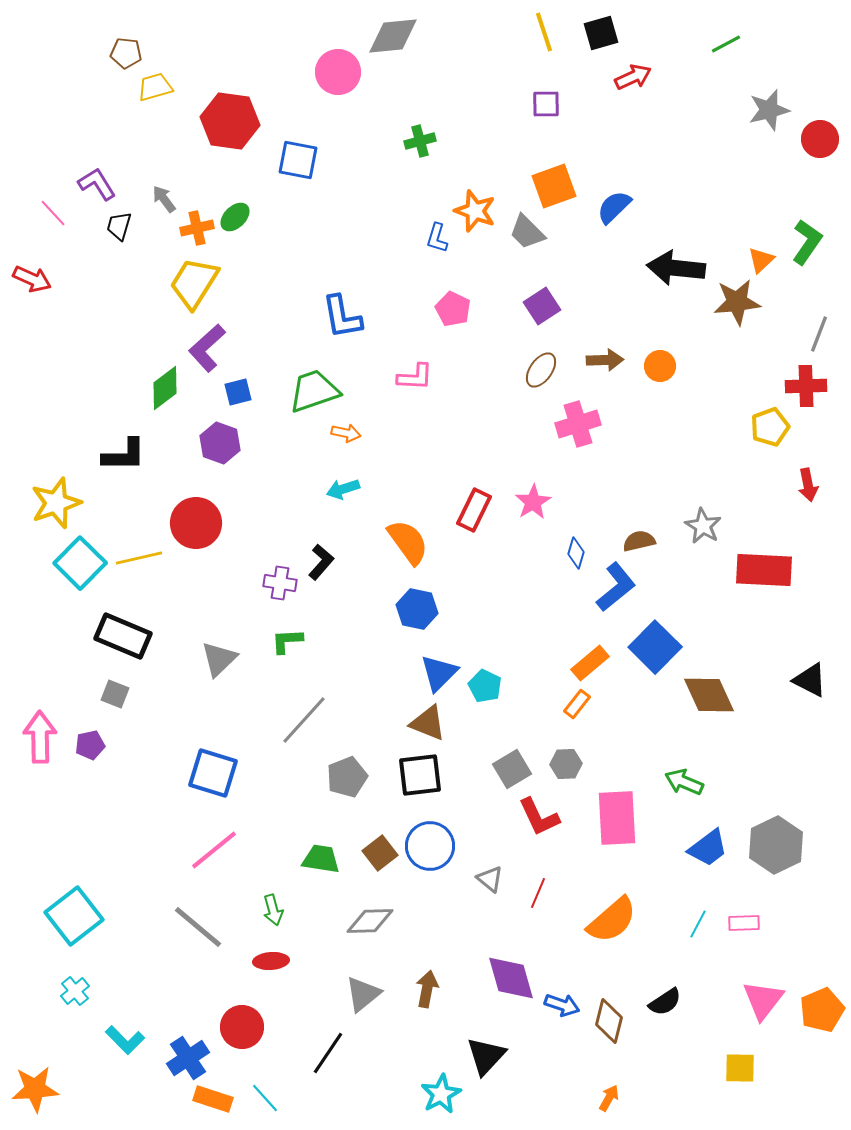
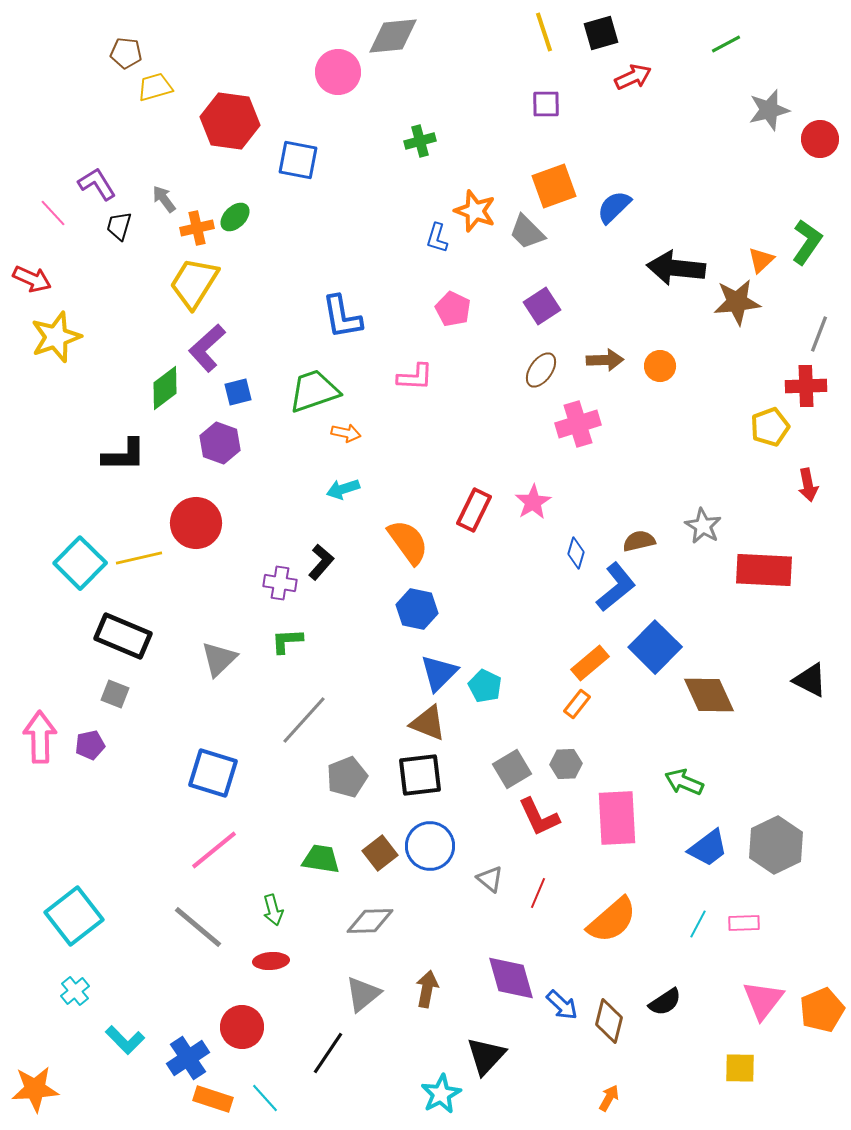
yellow star at (56, 503): moved 166 px up
blue arrow at (562, 1005): rotated 24 degrees clockwise
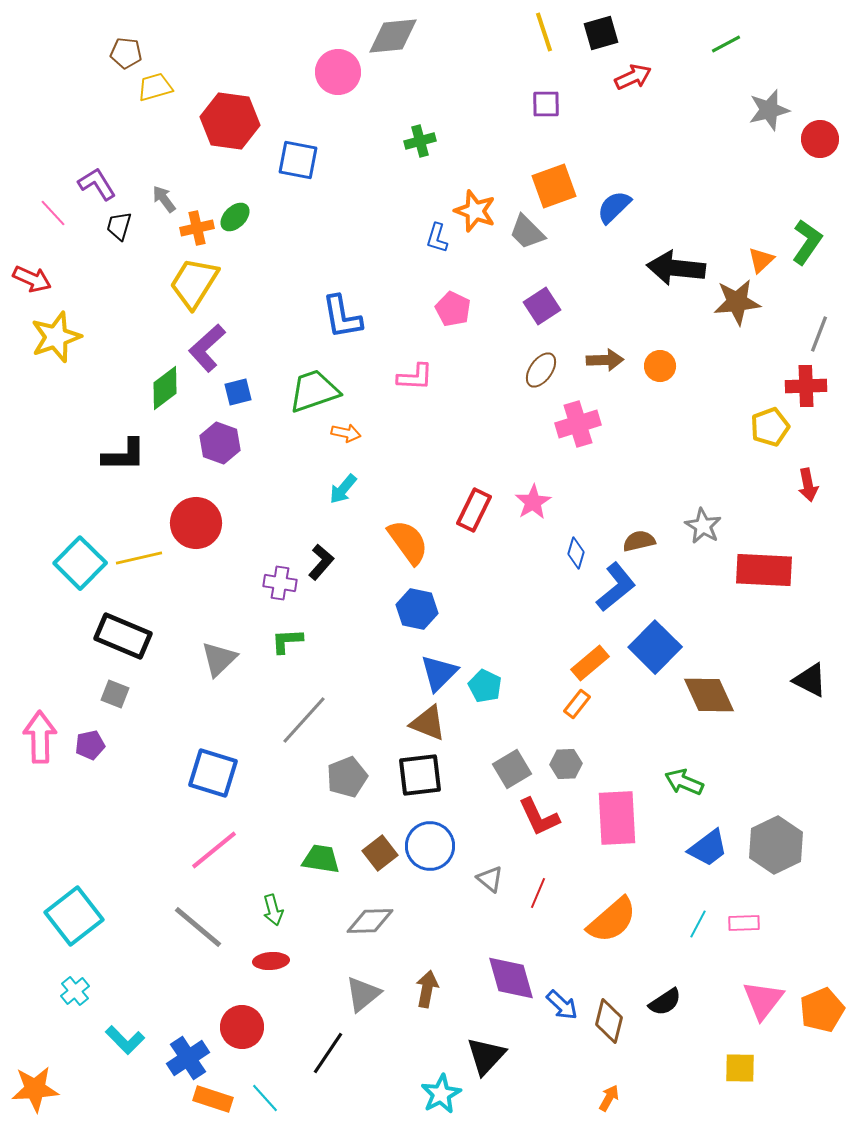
cyan arrow at (343, 489): rotated 32 degrees counterclockwise
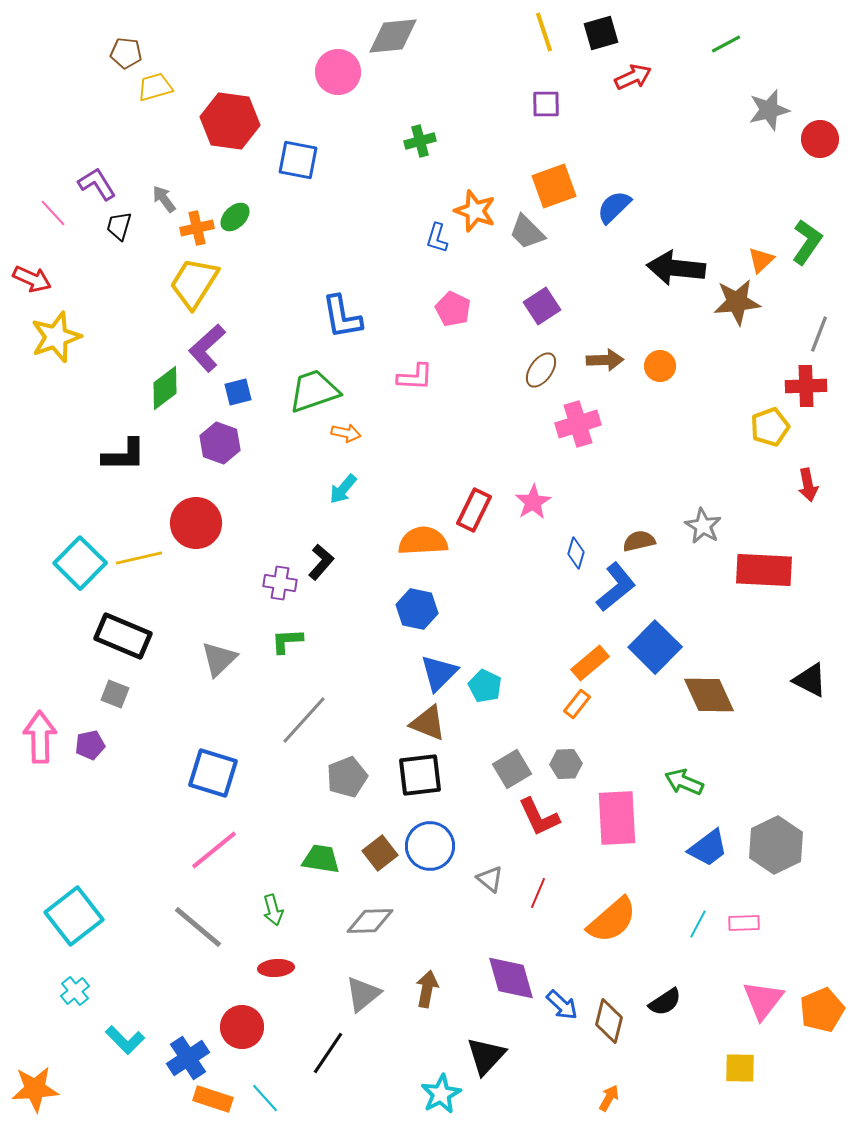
orange semicircle at (408, 542): moved 15 px right, 1 px up; rotated 57 degrees counterclockwise
red ellipse at (271, 961): moved 5 px right, 7 px down
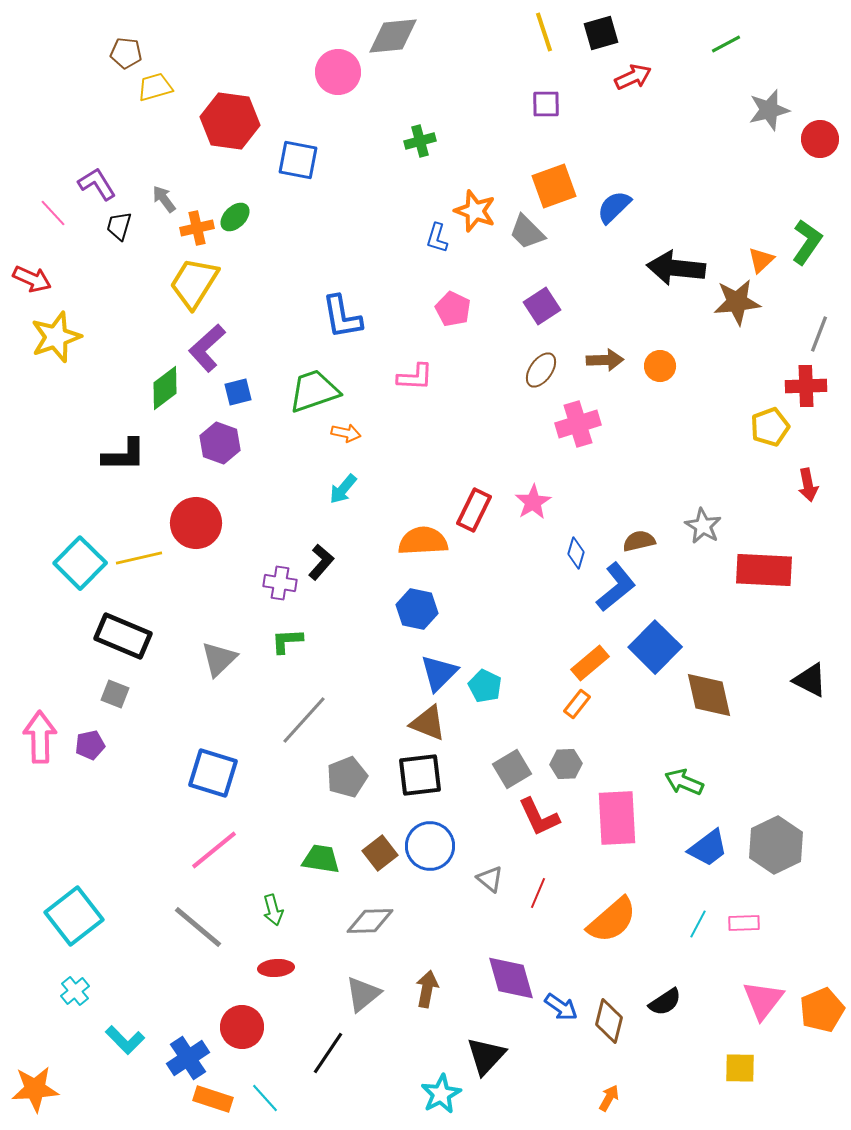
brown diamond at (709, 695): rotated 12 degrees clockwise
blue arrow at (562, 1005): moved 1 px left, 2 px down; rotated 8 degrees counterclockwise
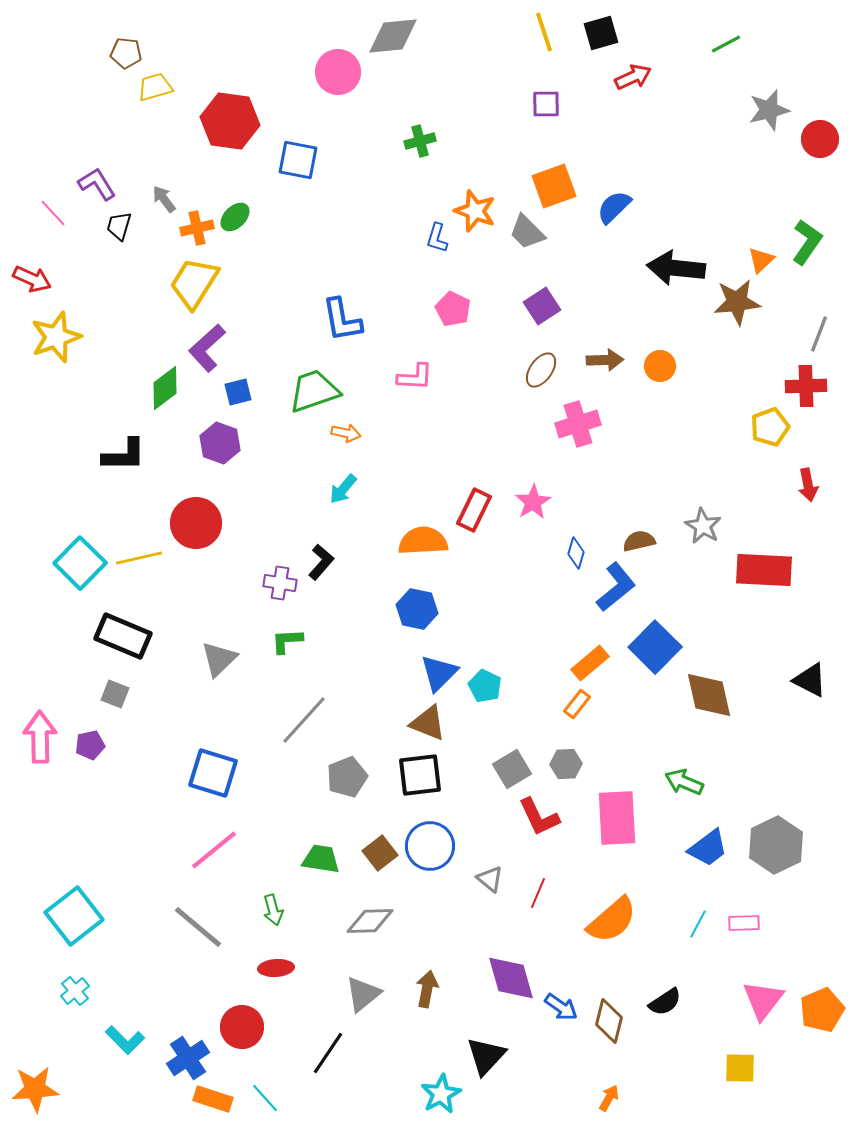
blue L-shape at (342, 317): moved 3 px down
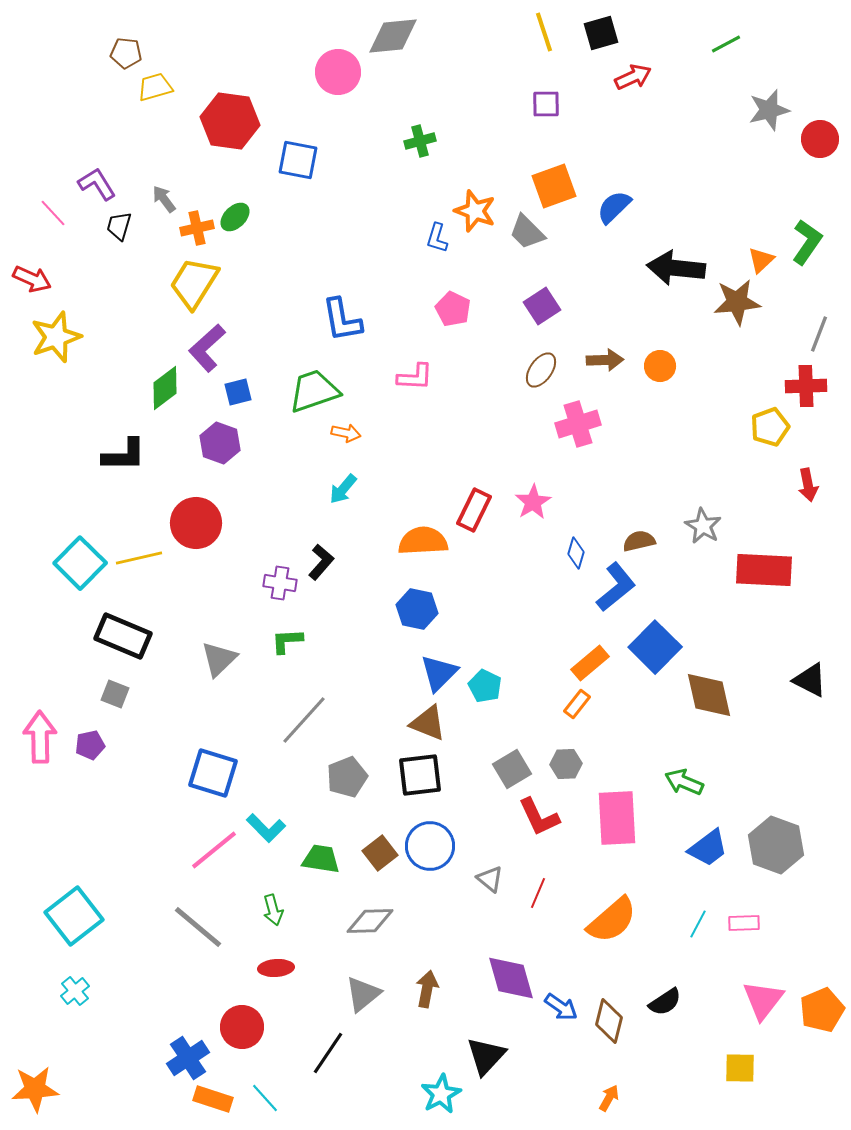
gray hexagon at (776, 845): rotated 14 degrees counterclockwise
cyan L-shape at (125, 1040): moved 141 px right, 212 px up
